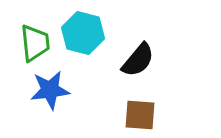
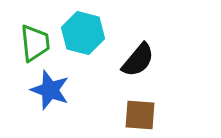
blue star: rotated 27 degrees clockwise
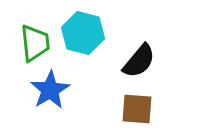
black semicircle: moved 1 px right, 1 px down
blue star: rotated 21 degrees clockwise
brown square: moved 3 px left, 6 px up
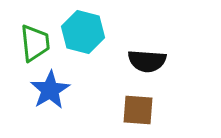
cyan hexagon: moved 1 px up
black semicircle: moved 8 px right; rotated 54 degrees clockwise
brown square: moved 1 px right, 1 px down
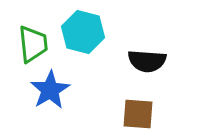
green trapezoid: moved 2 px left, 1 px down
brown square: moved 4 px down
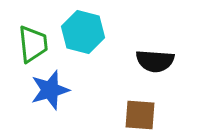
black semicircle: moved 8 px right
blue star: rotated 15 degrees clockwise
brown square: moved 2 px right, 1 px down
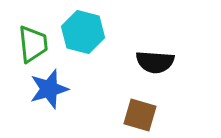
black semicircle: moved 1 px down
blue star: moved 1 px left, 1 px up
brown square: rotated 12 degrees clockwise
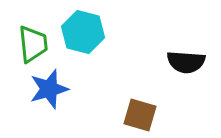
black semicircle: moved 31 px right
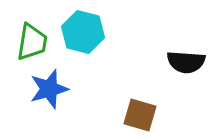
green trapezoid: moved 1 px left, 2 px up; rotated 15 degrees clockwise
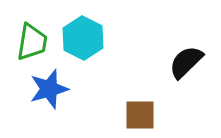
cyan hexagon: moved 6 px down; rotated 12 degrees clockwise
black semicircle: rotated 132 degrees clockwise
brown square: rotated 16 degrees counterclockwise
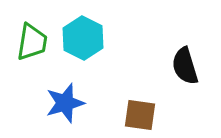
black semicircle: moved 1 px left, 4 px down; rotated 63 degrees counterclockwise
blue star: moved 16 px right, 14 px down
brown square: rotated 8 degrees clockwise
